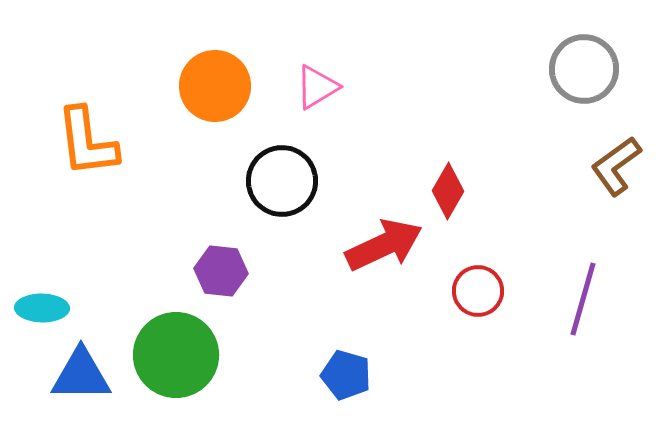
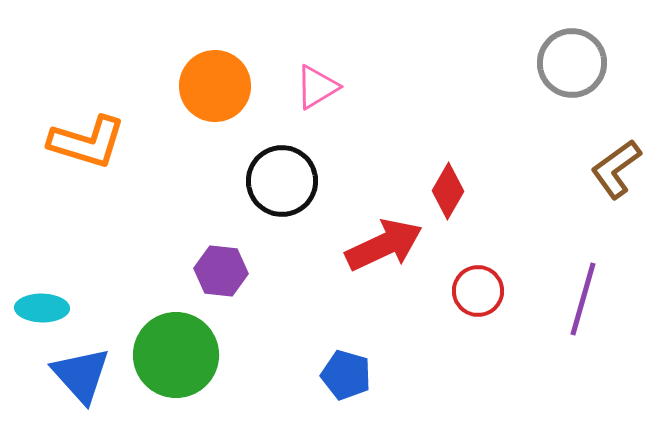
gray circle: moved 12 px left, 6 px up
orange L-shape: rotated 66 degrees counterclockwise
brown L-shape: moved 3 px down
blue triangle: rotated 48 degrees clockwise
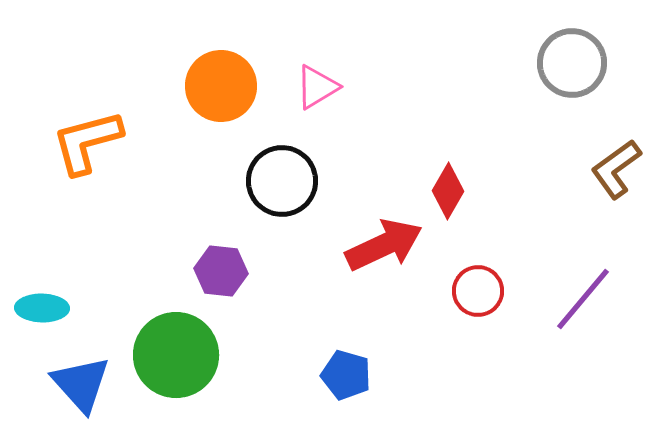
orange circle: moved 6 px right
orange L-shape: rotated 148 degrees clockwise
purple line: rotated 24 degrees clockwise
blue triangle: moved 9 px down
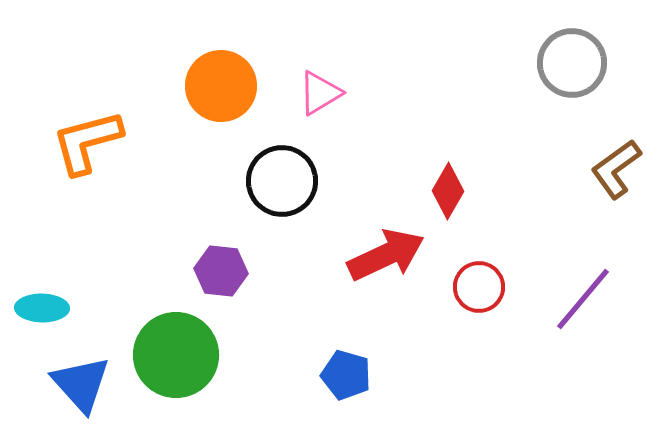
pink triangle: moved 3 px right, 6 px down
red arrow: moved 2 px right, 10 px down
red circle: moved 1 px right, 4 px up
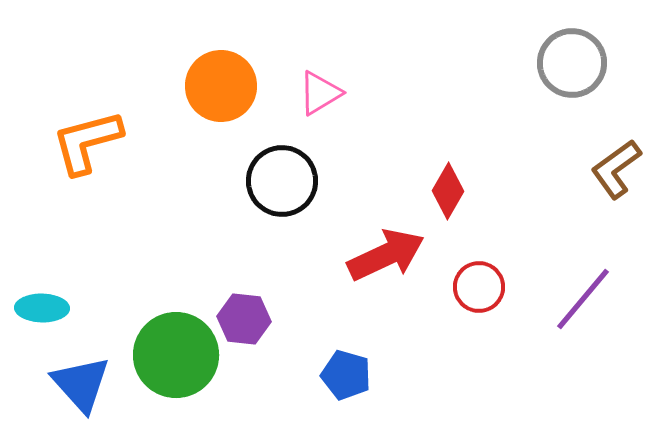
purple hexagon: moved 23 px right, 48 px down
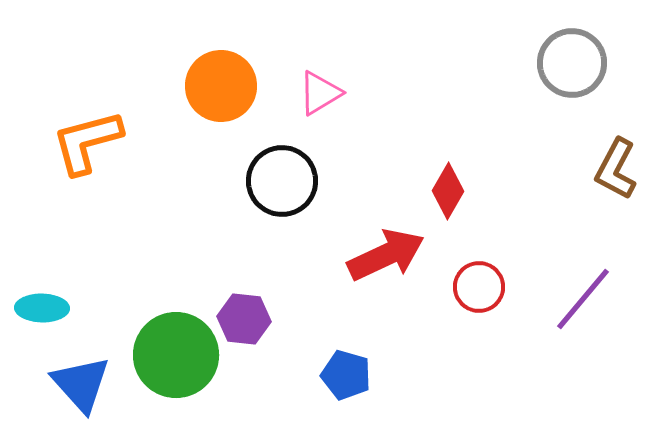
brown L-shape: rotated 26 degrees counterclockwise
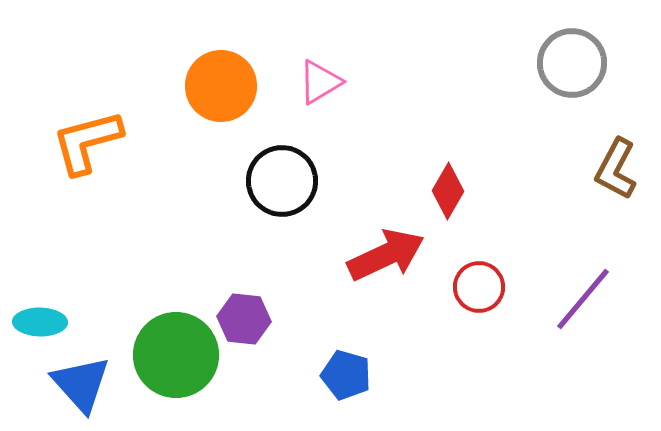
pink triangle: moved 11 px up
cyan ellipse: moved 2 px left, 14 px down
